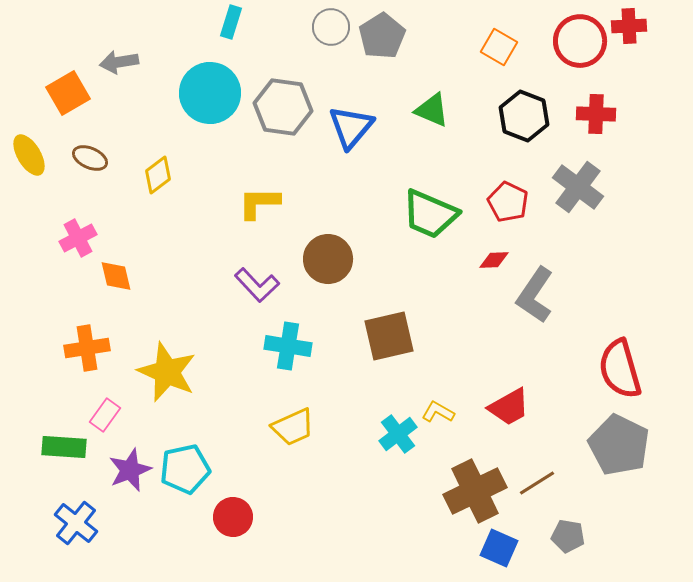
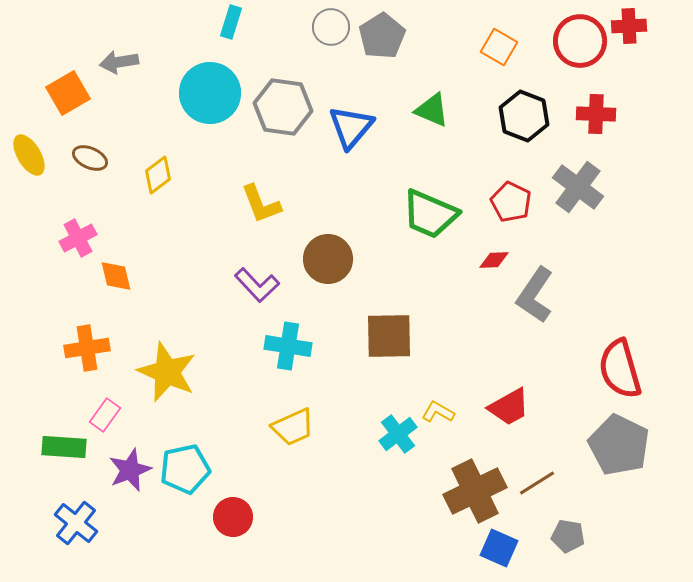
red pentagon at (508, 202): moved 3 px right
yellow L-shape at (259, 203): moved 2 px right, 1 px down; rotated 111 degrees counterclockwise
brown square at (389, 336): rotated 12 degrees clockwise
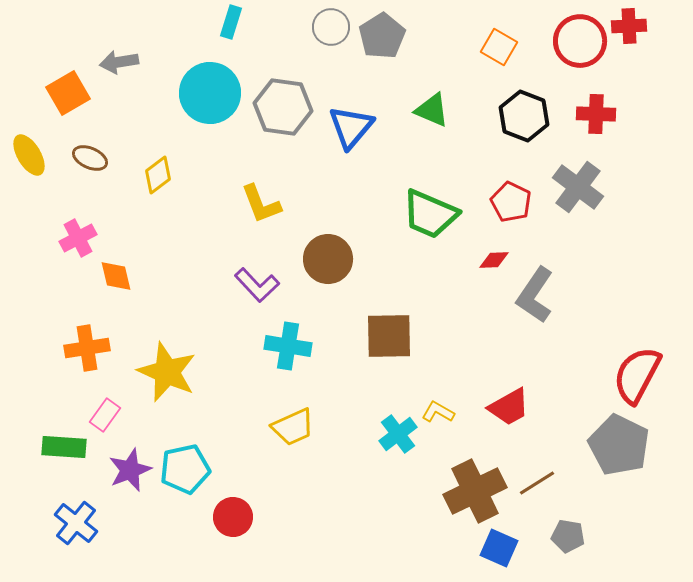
red semicircle at (620, 369): moved 17 px right, 6 px down; rotated 44 degrees clockwise
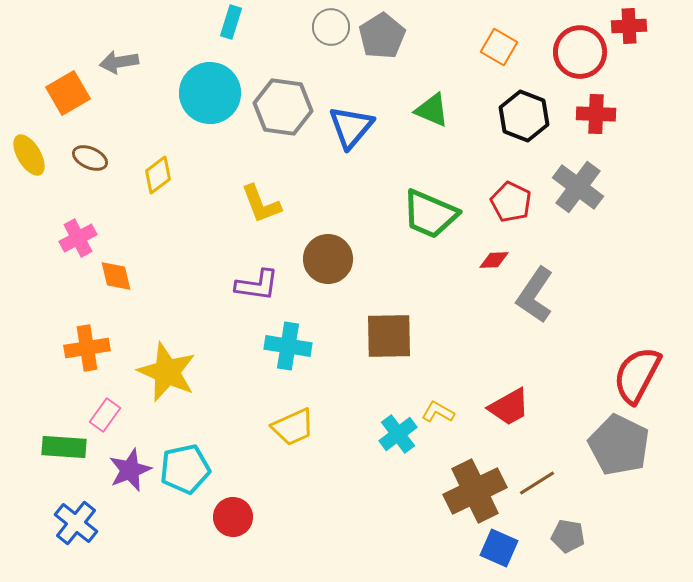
red circle at (580, 41): moved 11 px down
purple L-shape at (257, 285): rotated 39 degrees counterclockwise
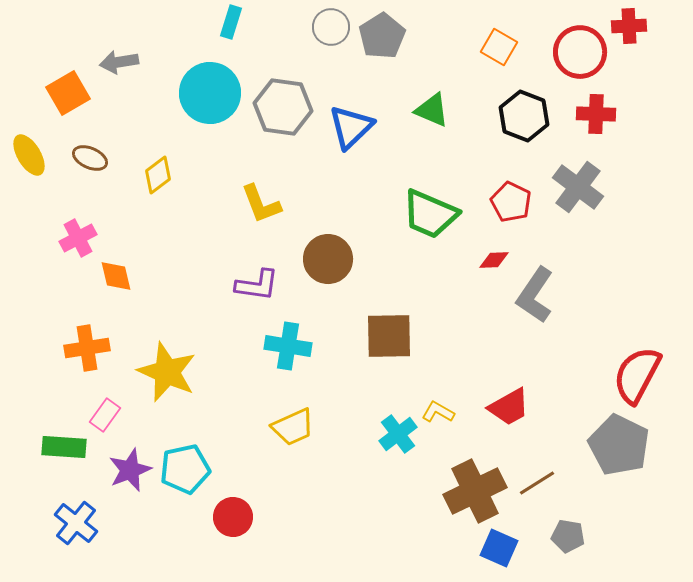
blue triangle at (351, 127): rotated 6 degrees clockwise
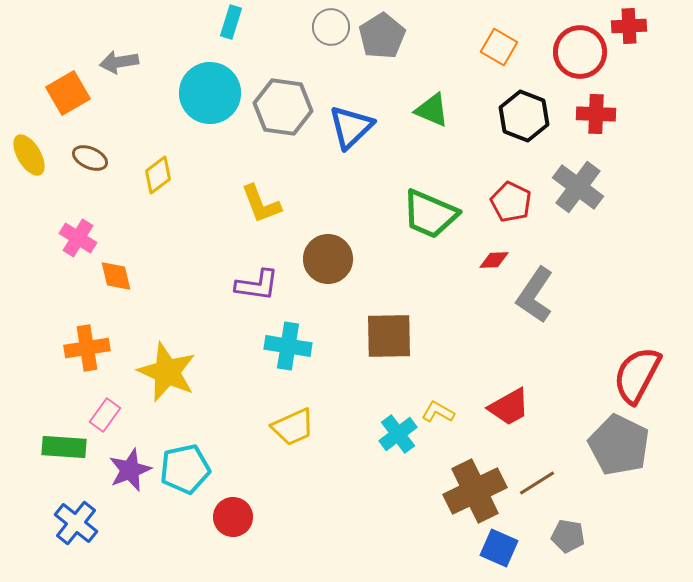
pink cross at (78, 238): rotated 30 degrees counterclockwise
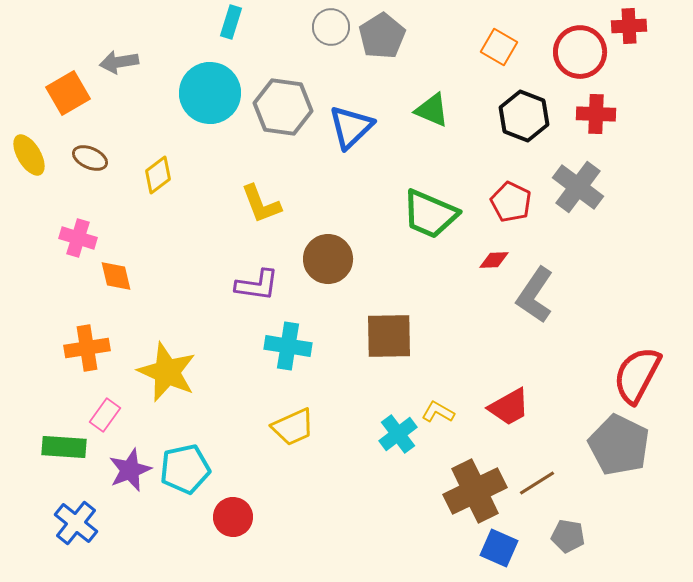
pink cross at (78, 238): rotated 15 degrees counterclockwise
